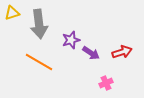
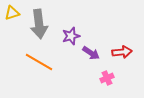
purple star: moved 4 px up
red arrow: rotated 12 degrees clockwise
pink cross: moved 1 px right, 5 px up
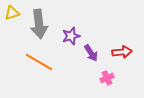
purple arrow: rotated 24 degrees clockwise
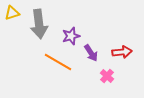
orange line: moved 19 px right
pink cross: moved 2 px up; rotated 24 degrees counterclockwise
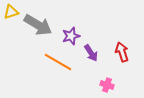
yellow triangle: moved 1 px left, 1 px up
gray arrow: moved 1 px left, 1 px down; rotated 52 degrees counterclockwise
red arrow: rotated 102 degrees counterclockwise
pink cross: moved 9 px down; rotated 24 degrees counterclockwise
